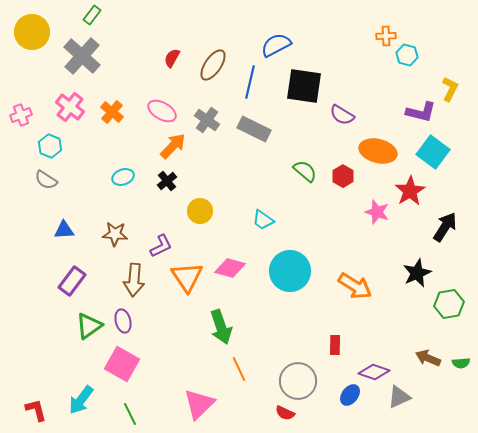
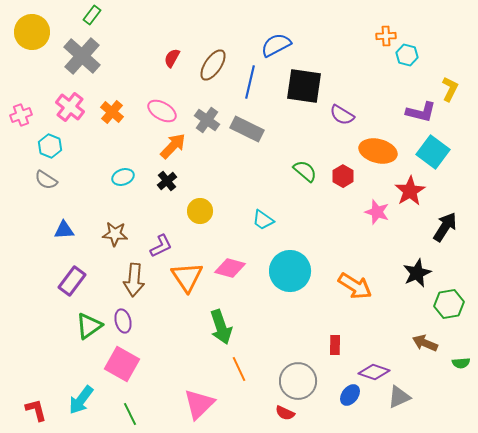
gray rectangle at (254, 129): moved 7 px left
brown arrow at (428, 358): moved 3 px left, 15 px up
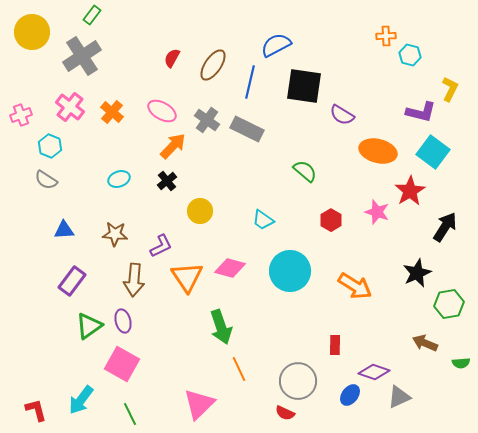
cyan hexagon at (407, 55): moved 3 px right
gray cross at (82, 56): rotated 15 degrees clockwise
red hexagon at (343, 176): moved 12 px left, 44 px down
cyan ellipse at (123, 177): moved 4 px left, 2 px down
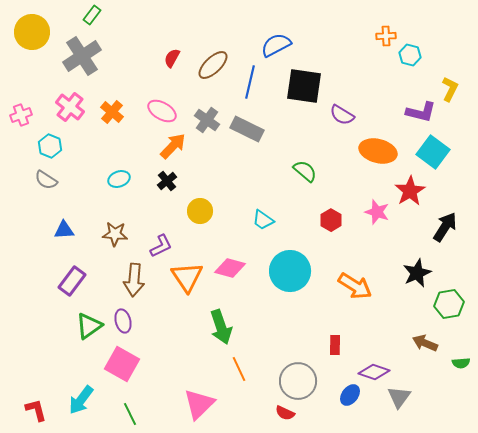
brown ellipse at (213, 65): rotated 12 degrees clockwise
gray triangle at (399, 397): rotated 30 degrees counterclockwise
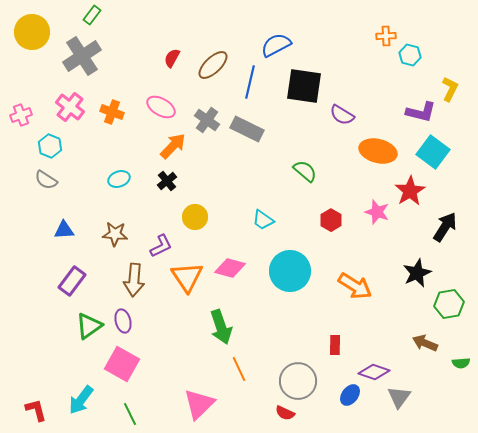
pink ellipse at (162, 111): moved 1 px left, 4 px up
orange cross at (112, 112): rotated 20 degrees counterclockwise
yellow circle at (200, 211): moved 5 px left, 6 px down
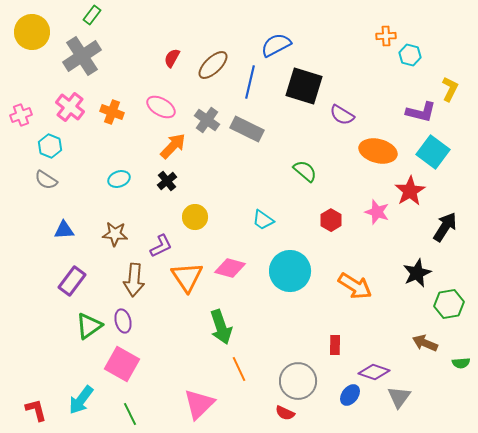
black square at (304, 86): rotated 9 degrees clockwise
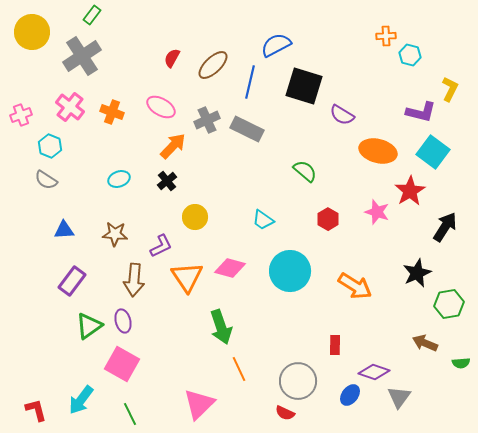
gray cross at (207, 120): rotated 30 degrees clockwise
red hexagon at (331, 220): moved 3 px left, 1 px up
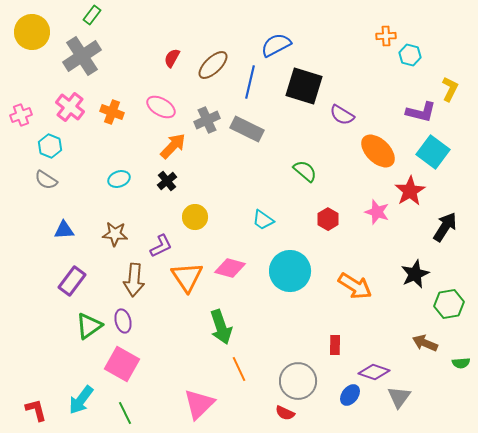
orange ellipse at (378, 151): rotated 30 degrees clockwise
black star at (417, 273): moved 2 px left, 1 px down
green line at (130, 414): moved 5 px left, 1 px up
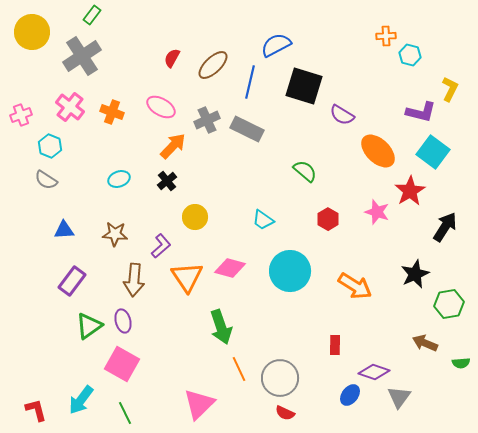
purple L-shape at (161, 246): rotated 15 degrees counterclockwise
gray circle at (298, 381): moved 18 px left, 3 px up
